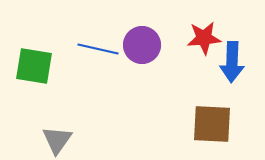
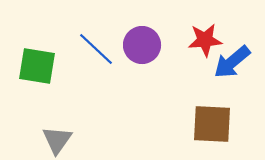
red star: moved 1 px right, 2 px down
blue line: moved 2 px left; rotated 30 degrees clockwise
blue arrow: rotated 48 degrees clockwise
green square: moved 3 px right
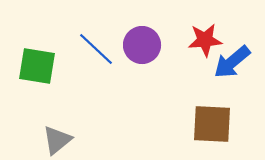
gray triangle: rotated 16 degrees clockwise
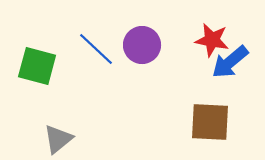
red star: moved 7 px right; rotated 16 degrees clockwise
blue arrow: moved 2 px left
green square: rotated 6 degrees clockwise
brown square: moved 2 px left, 2 px up
gray triangle: moved 1 px right, 1 px up
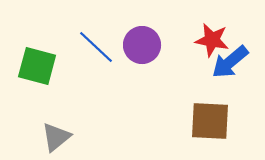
blue line: moved 2 px up
brown square: moved 1 px up
gray triangle: moved 2 px left, 2 px up
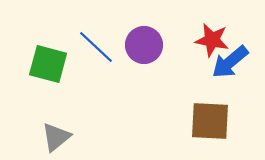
purple circle: moved 2 px right
green square: moved 11 px right, 2 px up
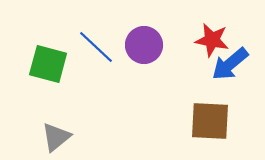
blue arrow: moved 2 px down
